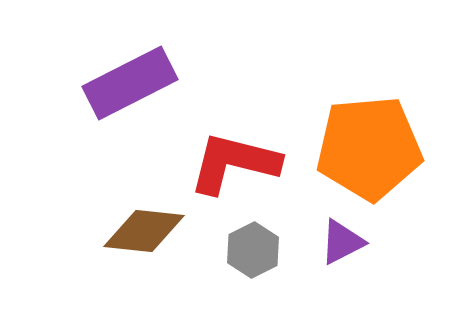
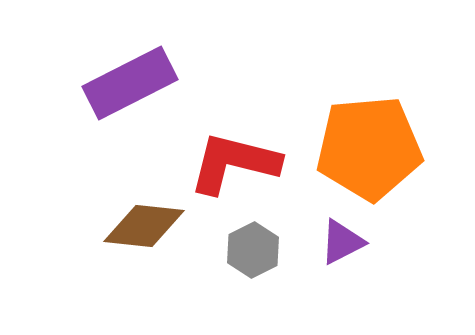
brown diamond: moved 5 px up
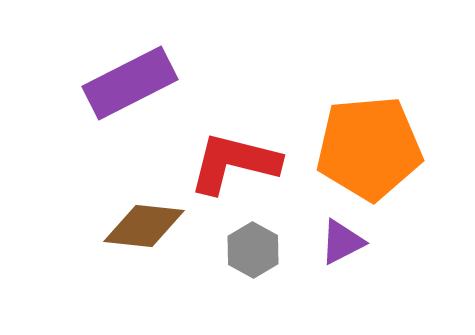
gray hexagon: rotated 4 degrees counterclockwise
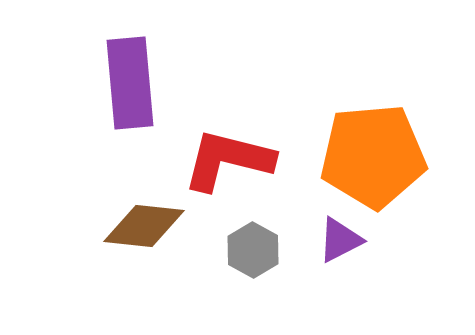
purple rectangle: rotated 68 degrees counterclockwise
orange pentagon: moved 4 px right, 8 px down
red L-shape: moved 6 px left, 3 px up
purple triangle: moved 2 px left, 2 px up
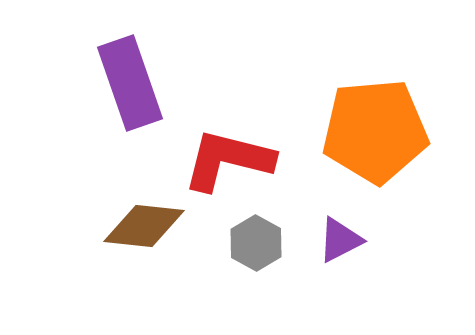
purple rectangle: rotated 14 degrees counterclockwise
orange pentagon: moved 2 px right, 25 px up
gray hexagon: moved 3 px right, 7 px up
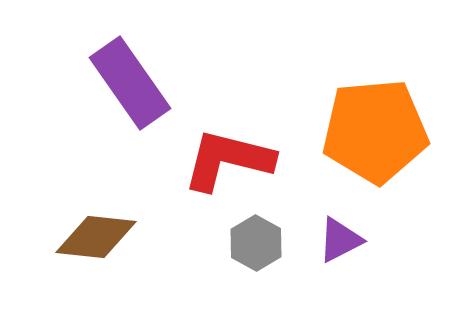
purple rectangle: rotated 16 degrees counterclockwise
brown diamond: moved 48 px left, 11 px down
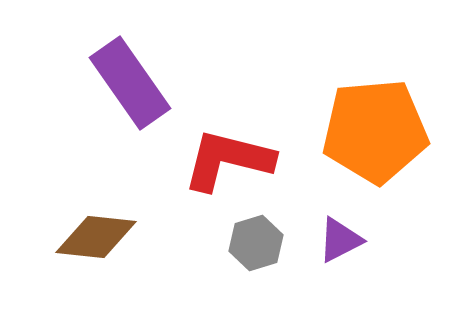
gray hexagon: rotated 14 degrees clockwise
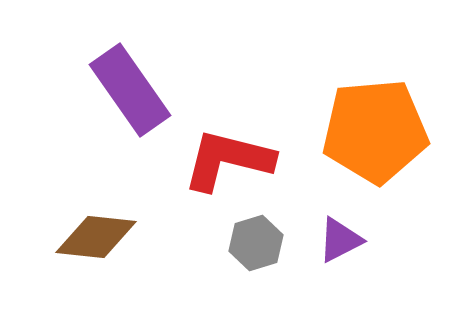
purple rectangle: moved 7 px down
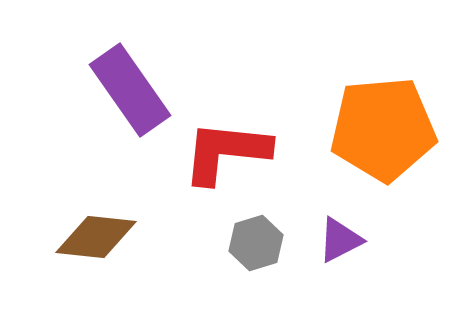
orange pentagon: moved 8 px right, 2 px up
red L-shape: moved 2 px left, 8 px up; rotated 8 degrees counterclockwise
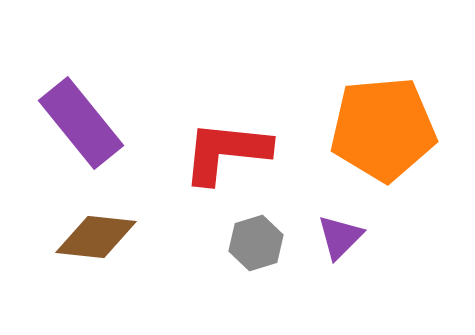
purple rectangle: moved 49 px left, 33 px down; rotated 4 degrees counterclockwise
purple triangle: moved 3 px up; rotated 18 degrees counterclockwise
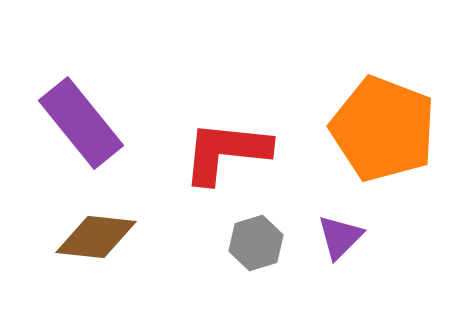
orange pentagon: rotated 26 degrees clockwise
